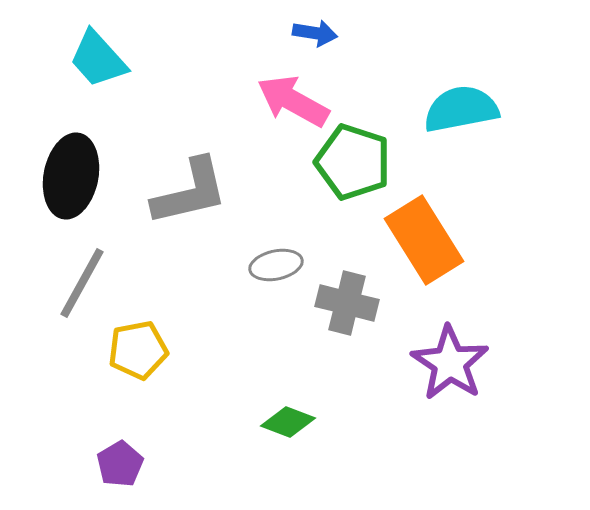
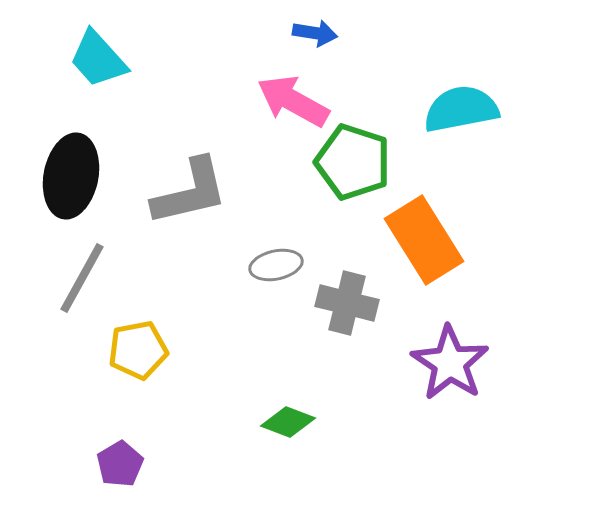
gray line: moved 5 px up
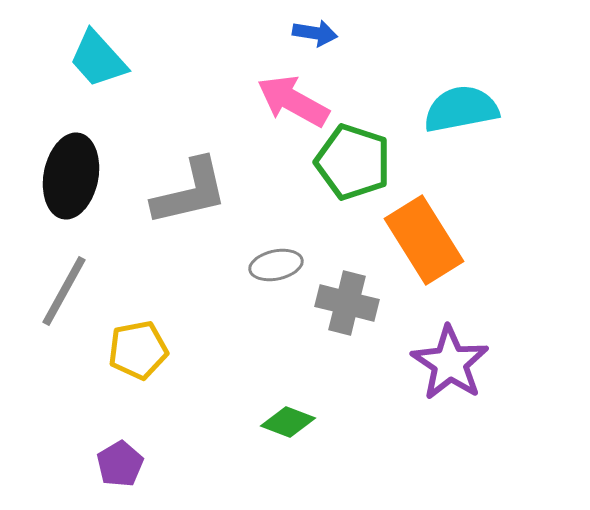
gray line: moved 18 px left, 13 px down
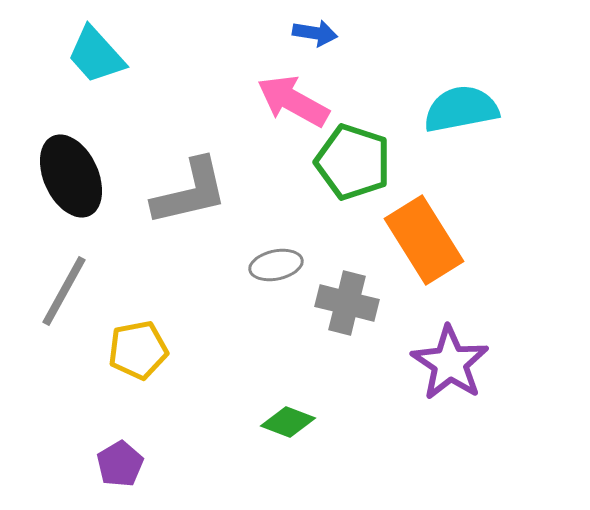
cyan trapezoid: moved 2 px left, 4 px up
black ellipse: rotated 36 degrees counterclockwise
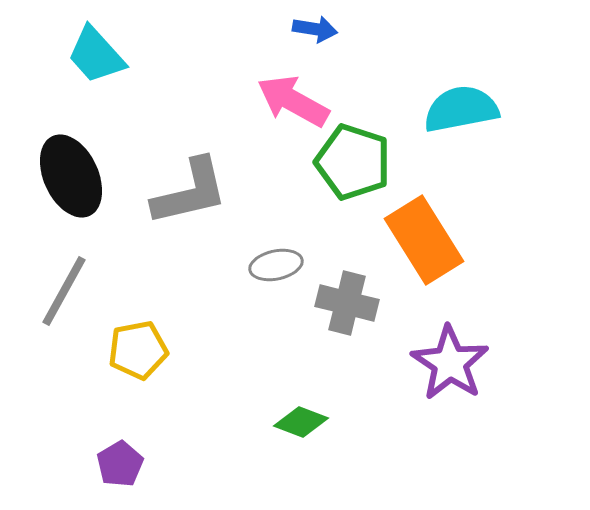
blue arrow: moved 4 px up
green diamond: moved 13 px right
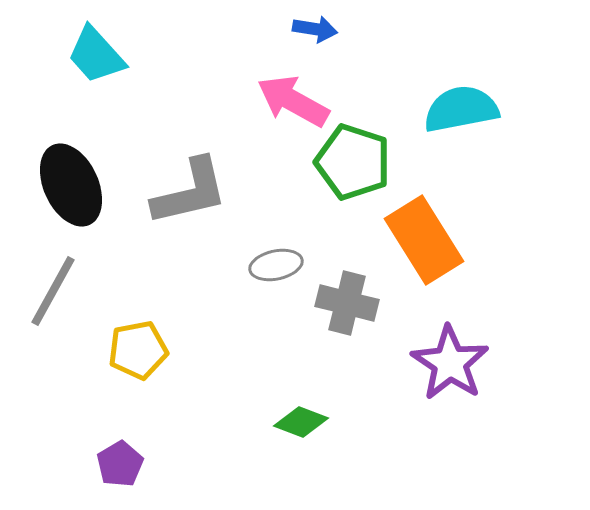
black ellipse: moved 9 px down
gray line: moved 11 px left
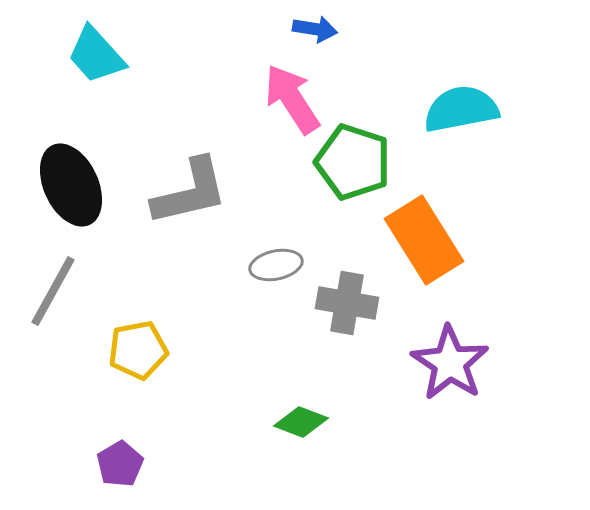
pink arrow: moved 1 px left, 2 px up; rotated 28 degrees clockwise
gray cross: rotated 4 degrees counterclockwise
